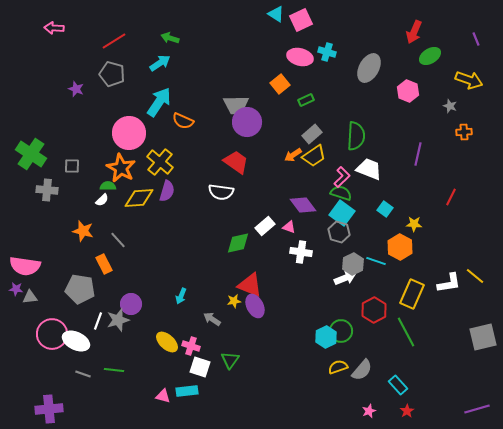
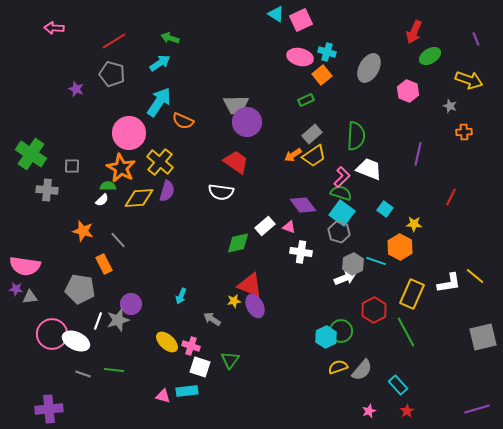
orange square at (280, 84): moved 42 px right, 9 px up
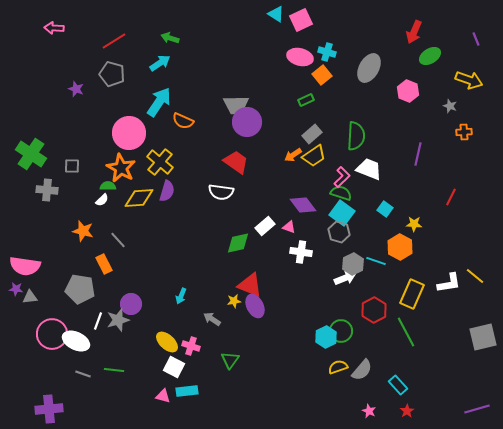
white square at (200, 367): moved 26 px left; rotated 10 degrees clockwise
pink star at (369, 411): rotated 24 degrees counterclockwise
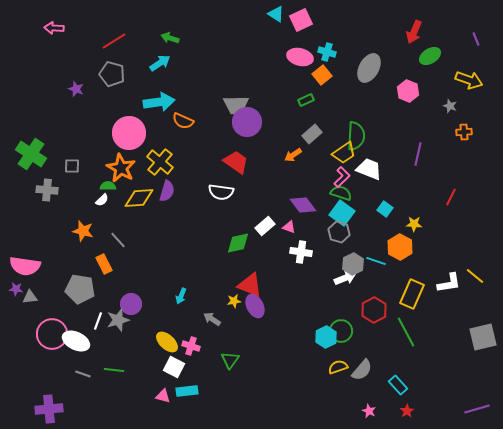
cyan arrow at (159, 102): rotated 48 degrees clockwise
yellow trapezoid at (314, 156): moved 30 px right, 3 px up
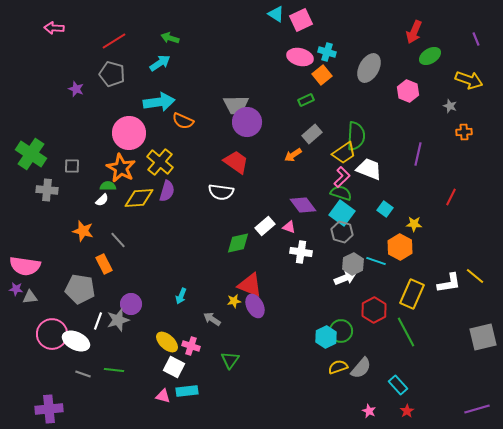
gray hexagon at (339, 232): moved 3 px right
gray semicircle at (362, 370): moved 1 px left, 2 px up
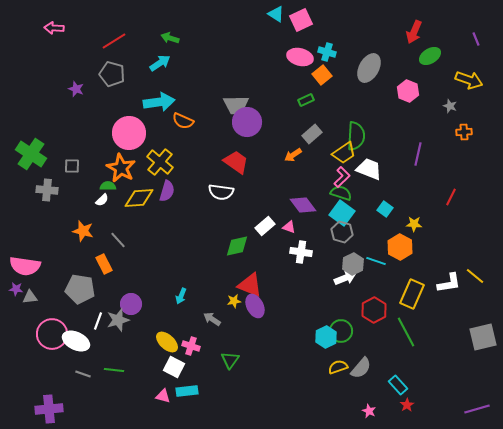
green diamond at (238, 243): moved 1 px left, 3 px down
red star at (407, 411): moved 6 px up
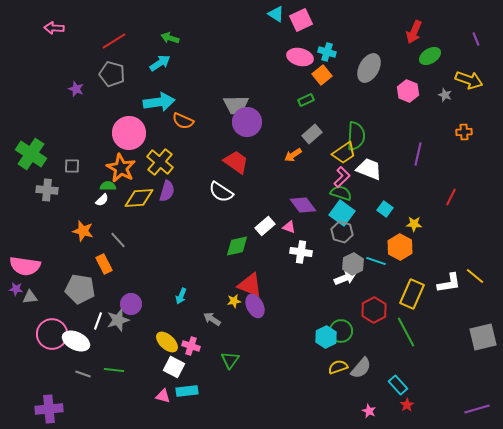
gray star at (450, 106): moved 5 px left, 11 px up
white semicircle at (221, 192): rotated 25 degrees clockwise
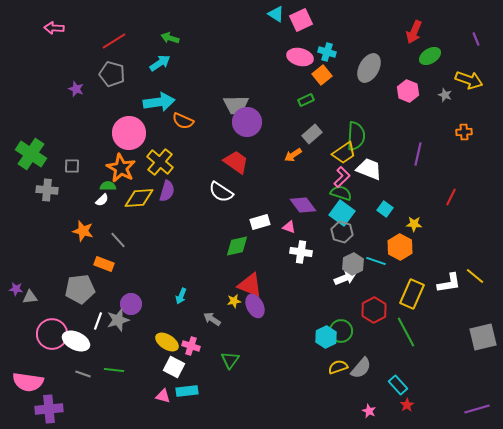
white rectangle at (265, 226): moved 5 px left, 4 px up; rotated 24 degrees clockwise
orange rectangle at (104, 264): rotated 42 degrees counterclockwise
pink semicircle at (25, 266): moved 3 px right, 116 px down
gray pentagon at (80, 289): rotated 16 degrees counterclockwise
yellow ellipse at (167, 342): rotated 10 degrees counterclockwise
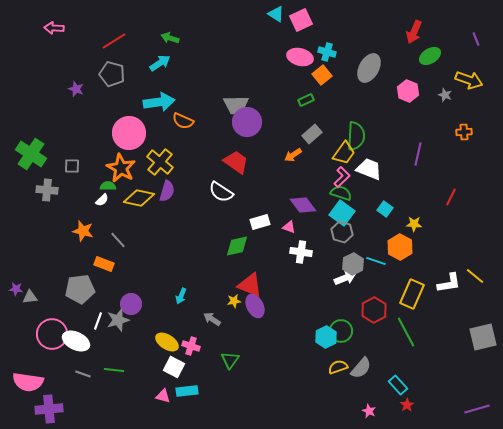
yellow trapezoid at (344, 153): rotated 20 degrees counterclockwise
yellow diamond at (139, 198): rotated 16 degrees clockwise
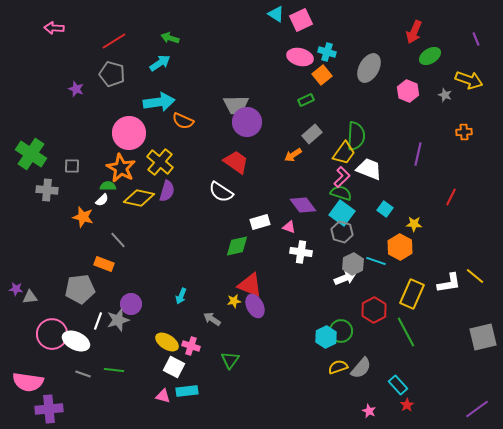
orange star at (83, 231): moved 14 px up
purple line at (477, 409): rotated 20 degrees counterclockwise
